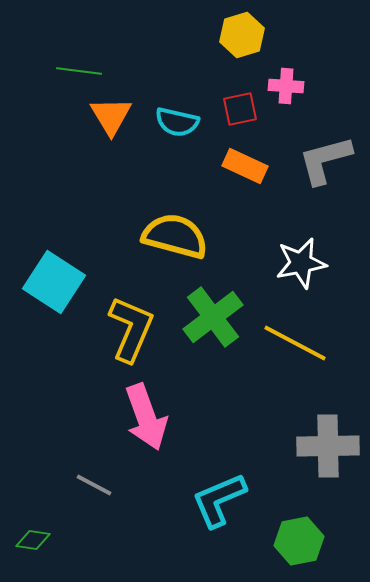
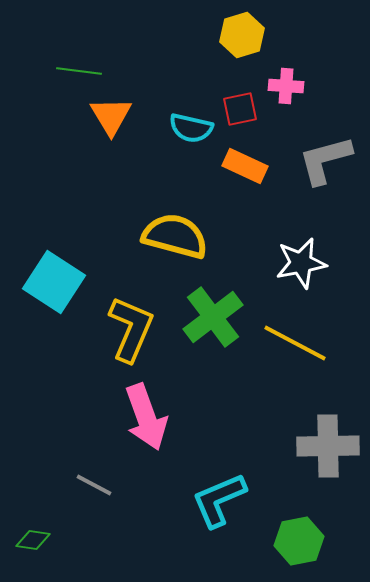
cyan semicircle: moved 14 px right, 6 px down
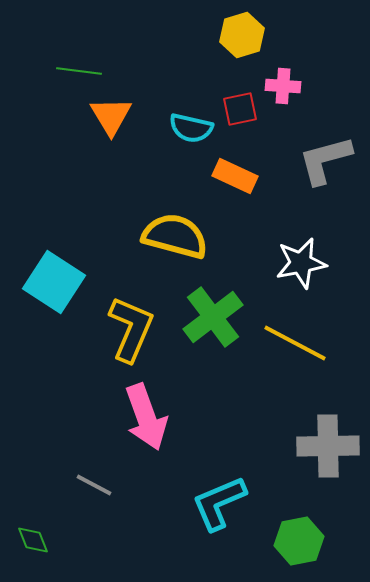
pink cross: moved 3 px left
orange rectangle: moved 10 px left, 10 px down
cyan L-shape: moved 3 px down
green diamond: rotated 60 degrees clockwise
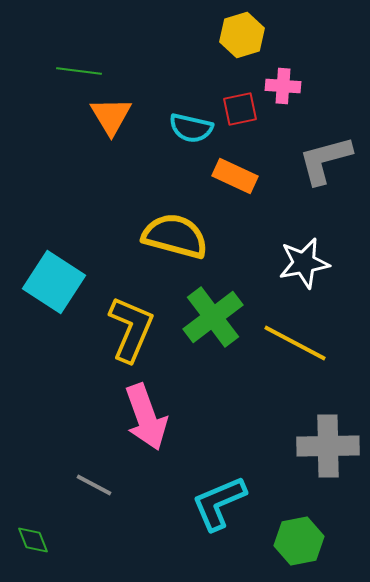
white star: moved 3 px right
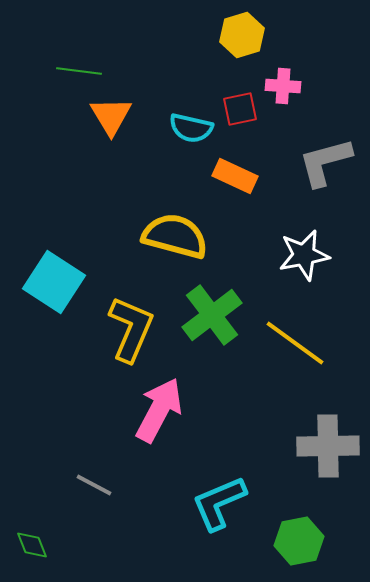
gray L-shape: moved 2 px down
white star: moved 8 px up
green cross: moved 1 px left, 2 px up
yellow line: rotated 8 degrees clockwise
pink arrow: moved 13 px right, 7 px up; rotated 132 degrees counterclockwise
green diamond: moved 1 px left, 5 px down
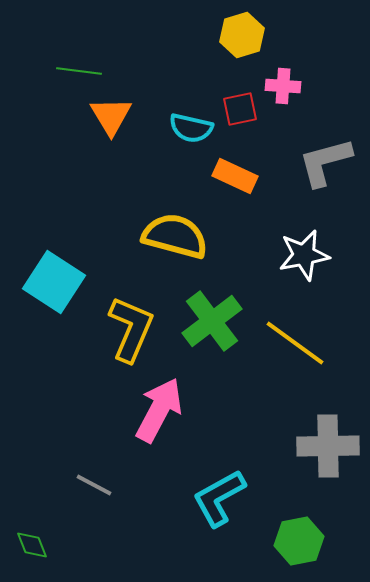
green cross: moved 6 px down
cyan L-shape: moved 5 px up; rotated 6 degrees counterclockwise
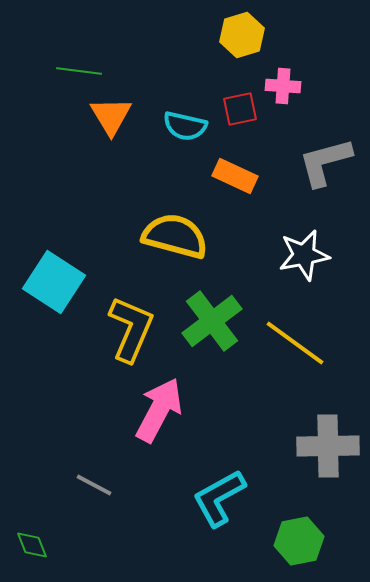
cyan semicircle: moved 6 px left, 2 px up
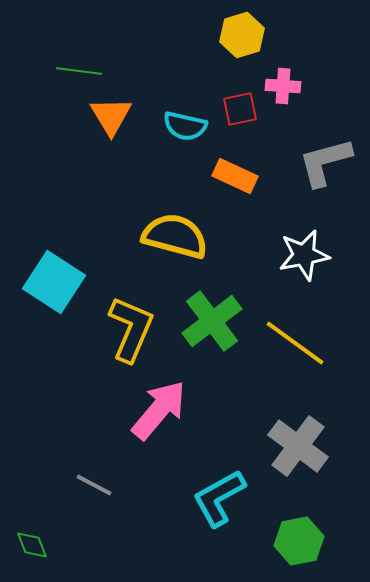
pink arrow: rotated 12 degrees clockwise
gray cross: moved 30 px left; rotated 38 degrees clockwise
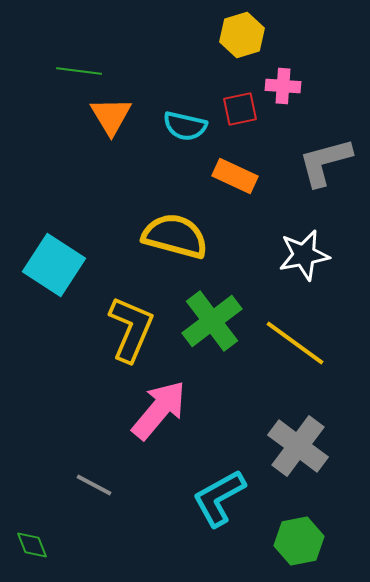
cyan square: moved 17 px up
